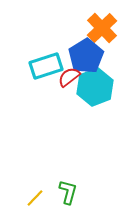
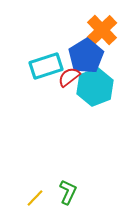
orange cross: moved 2 px down
green L-shape: rotated 10 degrees clockwise
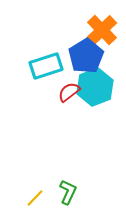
red semicircle: moved 15 px down
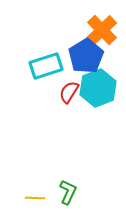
cyan hexagon: moved 3 px right, 1 px down
red semicircle: rotated 20 degrees counterclockwise
yellow line: rotated 48 degrees clockwise
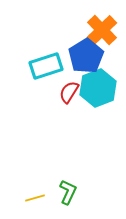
yellow line: rotated 18 degrees counterclockwise
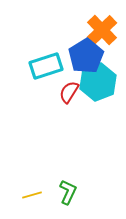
cyan hexagon: moved 6 px up
yellow line: moved 3 px left, 3 px up
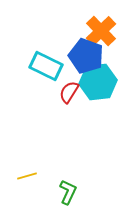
orange cross: moved 1 px left, 1 px down
blue pentagon: rotated 20 degrees counterclockwise
cyan rectangle: rotated 44 degrees clockwise
cyan hexagon: rotated 15 degrees clockwise
yellow line: moved 5 px left, 19 px up
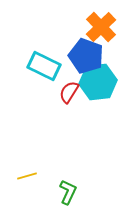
orange cross: moved 4 px up
cyan rectangle: moved 2 px left
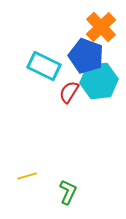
cyan hexagon: moved 1 px right, 1 px up
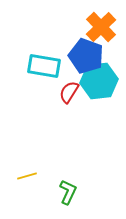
cyan rectangle: rotated 16 degrees counterclockwise
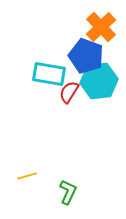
cyan rectangle: moved 5 px right, 8 px down
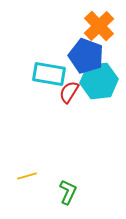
orange cross: moved 2 px left, 1 px up
